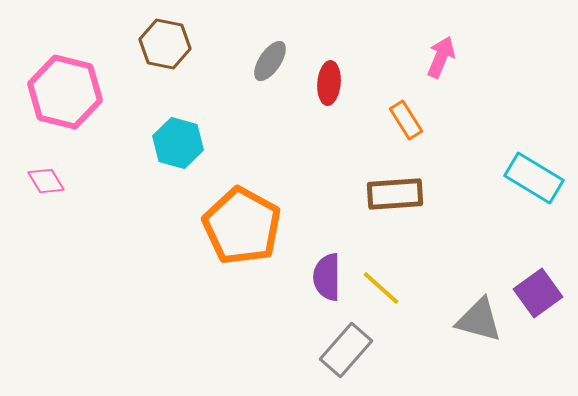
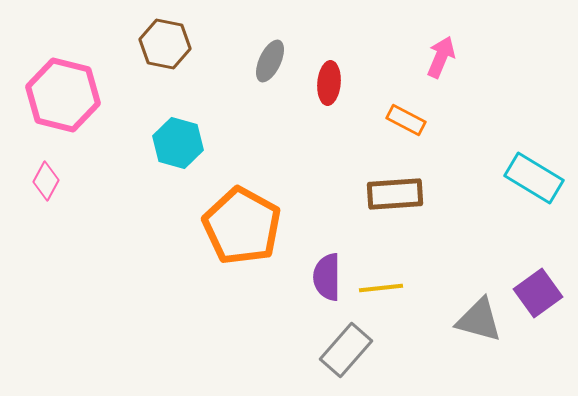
gray ellipse: rotated 9 degrees counterclockwise
pink hexagon: moved 2 px left, 3 px down
orange rectangle: rotated 30 degrees counterclockwise
pink diamond: rotated 60 degrees clockwise
yellow line: rotated 48 degrees counterclockwise
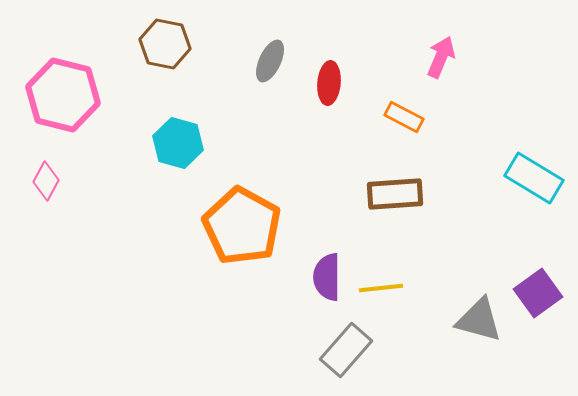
orange rectangle: moved 2 px left, 3 px up
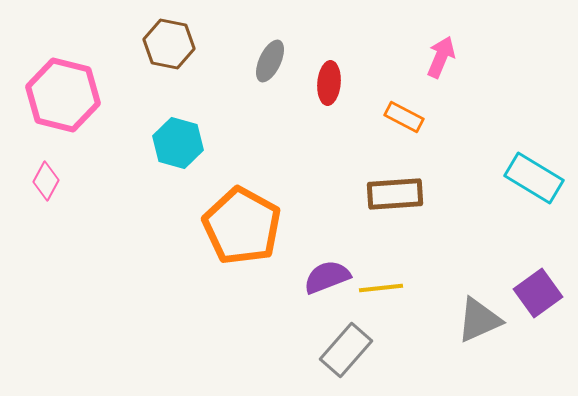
brown hexagon: moved 4 px right
purple semicircle: rotated 69 degrees clockwise
gray triangle: rotated 39 degrees counterclockwise
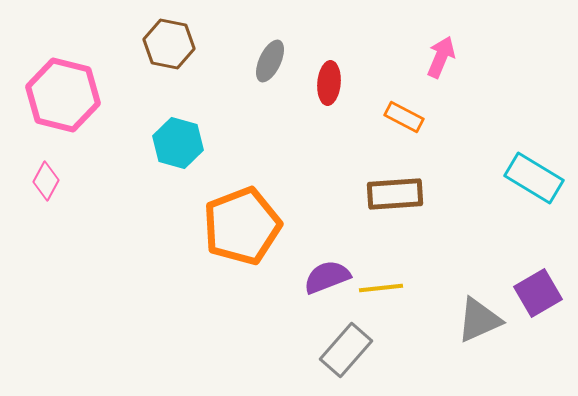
orange pentagon: rotated 22 degrees clockwise
purple square: rotated 6 degrees clockwise
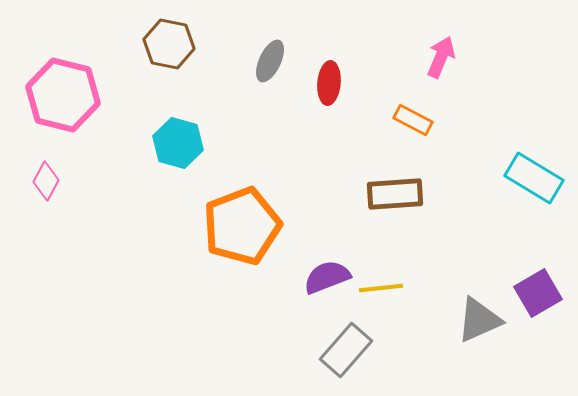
orange rectangle: moved 9 px right, 3 px down
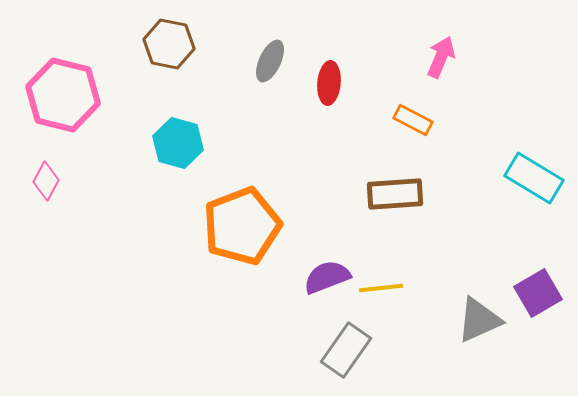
gray rectangle: rotated 6 degrees counterclockwise
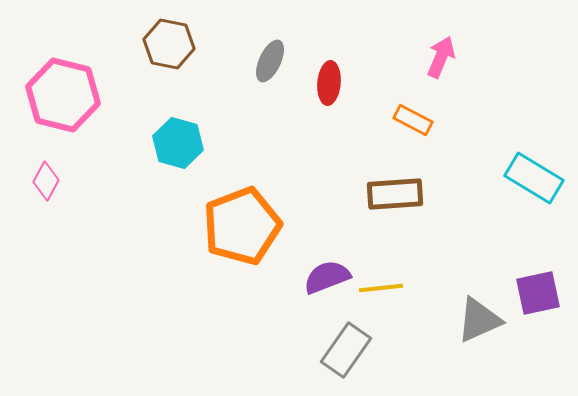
purple square: rotated 18 degrees clockwise
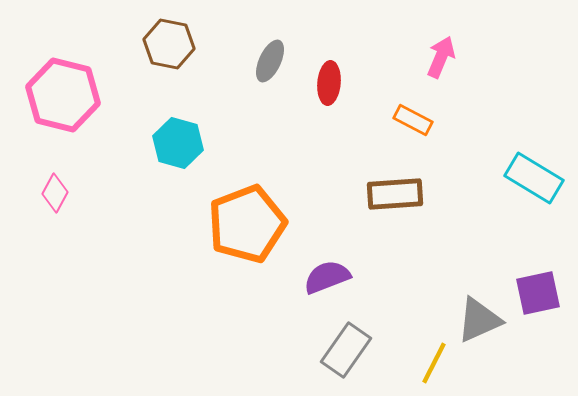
pink diamond: moved 9 px right, 12 px down
orange pentagon: moved 5 px right, 2 px up
yellow line: moved 53 px right, 75 px down; rotated 57 degrees counterclockwise
